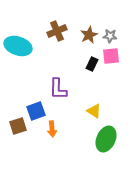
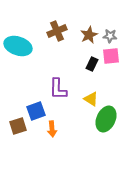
yellow triangle: moved 3 px left, 12 px up
green ellipse: moved 20 px up
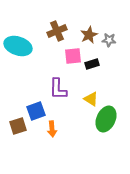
gray star: moved 1 px left, 4 px down
pink square: moved 38 px left
black rectangle: rotated 48 degrees clockwise
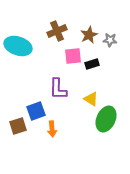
gray star: moved 1 px right
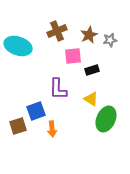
gray star: rotated 16 degrees counterclockwise
black rectangle: moved 6 px down
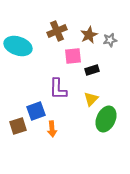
yellow triangle: rotated 42 degrees clockwise
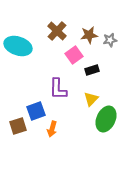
brown cross: rotated 24 degrees counterclockwise
brown star: rotated 18 degrees clockwise
pink square: moved 1 px right, 1 px up; rotated 30 degrees counterclockwise
orange arrow: rotated 21 degrees clockwise
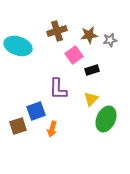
brown cross: rotated 30 degrees clockwise
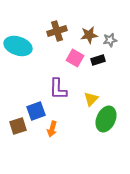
pink square: moved 1 px right, 3 px down; rotated 24 degrees counterclockwise
black rectangle: moved 6 px right, 10 px up
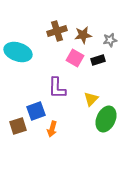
brown star: moved 6 px left
cyan ellipse: moved 6 px down
purple L-shape: moved 1 px left, 1 px up
